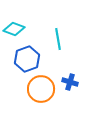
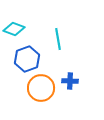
blue cross: moved 1 px up; rotated 14 degrees counterclockwise
orange circle: moved 1 px up
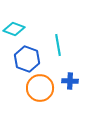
cyan line: moved 6 px down
blue hexagon: rotated 20 degrees counterclockwise
orange circle: moved 1 px left
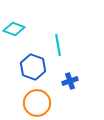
blue hexagon: moved 6 px right, 8 px down
blue cross: rotated 21 degrees counterclockwise
orange circle: moved 3 px left, 15 px down
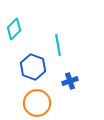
cyan diamond: rotated 65 degrees counterclockwise
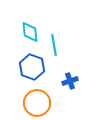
cyan diamond: moved 16 px right, 3 px down; rotated 50 degrees counterclockwise
cyan line: moved 4 px left
blue hexagon: moved 1 px left
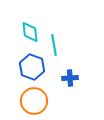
blue cross: moved 3 px up; rotated 14 degrees clockwise
orange circle: moved 3 px left, 2 px up
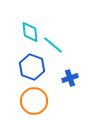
cyan line: moved 1 px left; rotated 40 degrees counterclockwise
blue cross: rotated 14 degrees counterclockwise
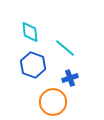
cyan line: moved 12 px right, 3 px down
blue hexagon: moved 1 px right, 2 px up
orange circle: moved 19 px right, 1 px down
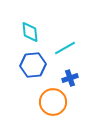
cyan line: rotated 70 degrees counterclockwise
blue hexagon: rotated 25 degrees counterclockwise
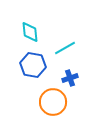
blue hexagon: rotated 15 degrees clockwise
